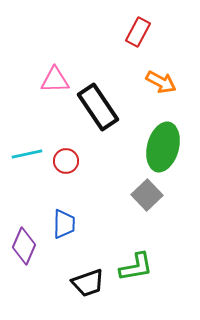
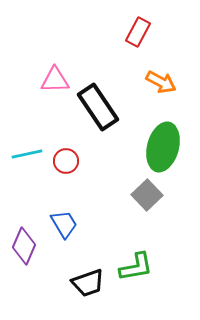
blue trapezoid: rotated 32 degrees counterclockwise
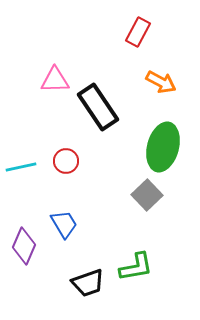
cyan line: moved 6 px left, 13 px down
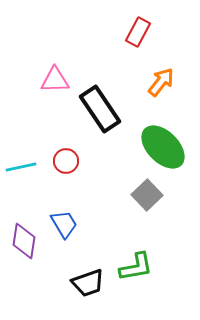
orange arrow: rotated 80 degrees counterclockwise
black rectangle: moved 2 px right, 2 px down
green ellipse: rotated 60 degrees counterclockwise
purple diamond: moved 5 px up; rotated 15 degrees counterclockwise
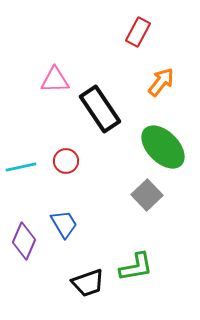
purple diamond: rotated 15 degrees clockwise
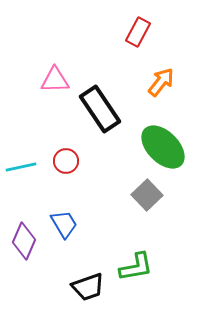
black trapezoid: moved 4 px down
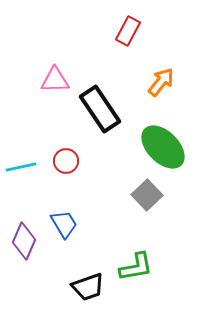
red rectangle: moved 10 px left, 1 px up
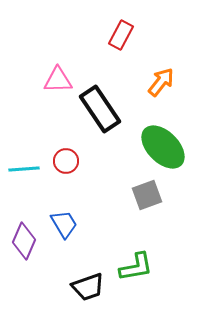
red rectangle: moved 7 px left, 4 px down
pink triangle: moved 3 px right
cyan line: moved 3 px right, 2 px down; rotated 8 degrees clockwise
gray square: rotated 24 degrees clockwise
